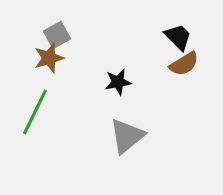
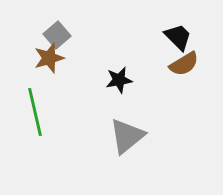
gray square: rotated 12 degrees counterclockwise
black star: moved 1 px right, 2 px up
green line: rotated 39 degrees counterclockwise
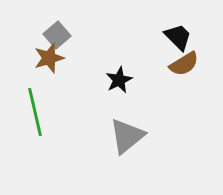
black star: rotated 16 degrees counterclockwise
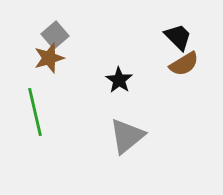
gray square: moved 2 px left
black star: rotated 12 degrees counterclockwise
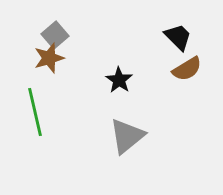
brown semicircle: moved 3 px right, 5 px down
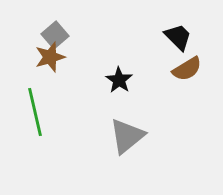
brown star: moved 1 px right, 1 px up
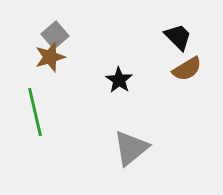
gray triangle: moved 4 px right, 12 px down
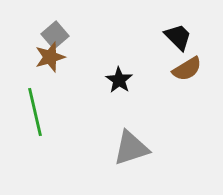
gray triangle: rotated 21 degrees clockwise
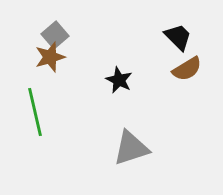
black star: rotated 8 degrees counterclockwise
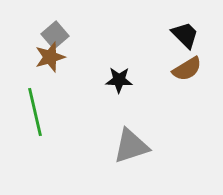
black trapezoid: moved 7 px right, 2 px up
black star: rotated 24 degrees counterclockwise
gray triangle: moved 2 px up
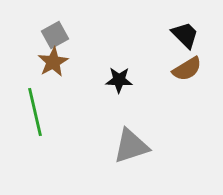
gray square: rotated 12 degrees clockwise
brown star: moved 3 px right, 5 px down; rotated 12 degrees counterclockwise
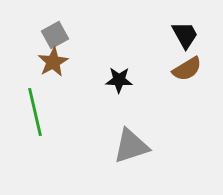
black trapezoid: rotated 16 degrees clockwise
